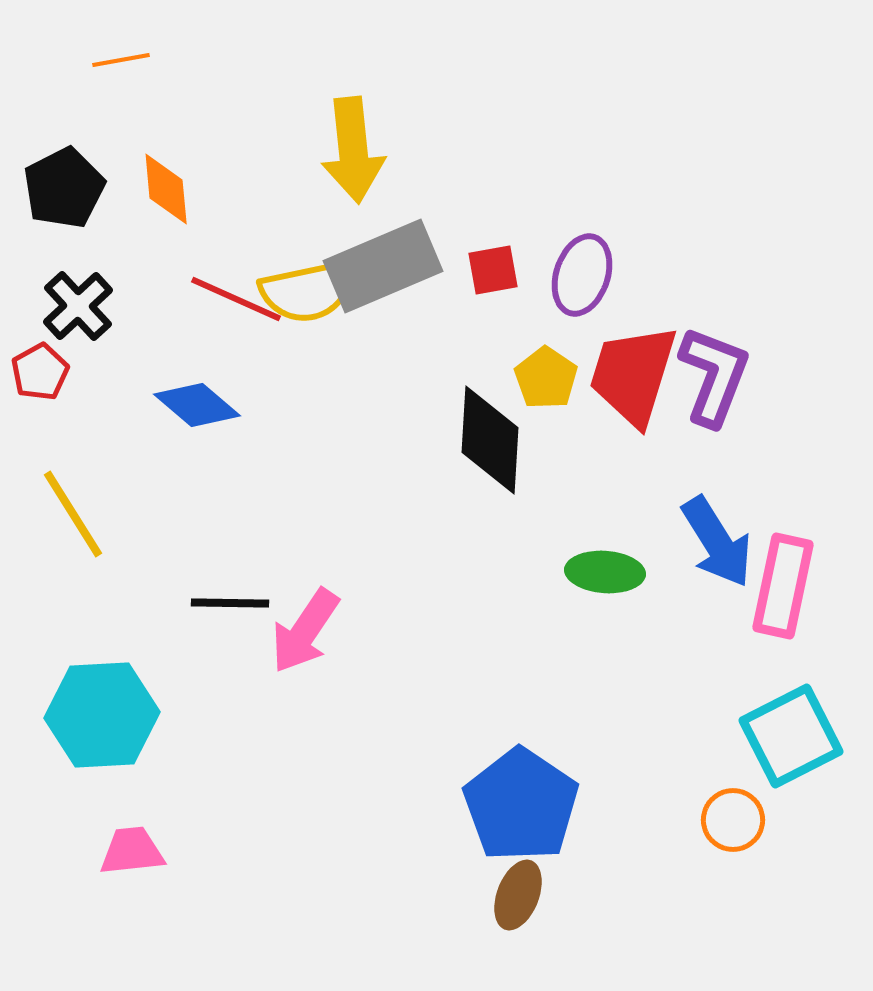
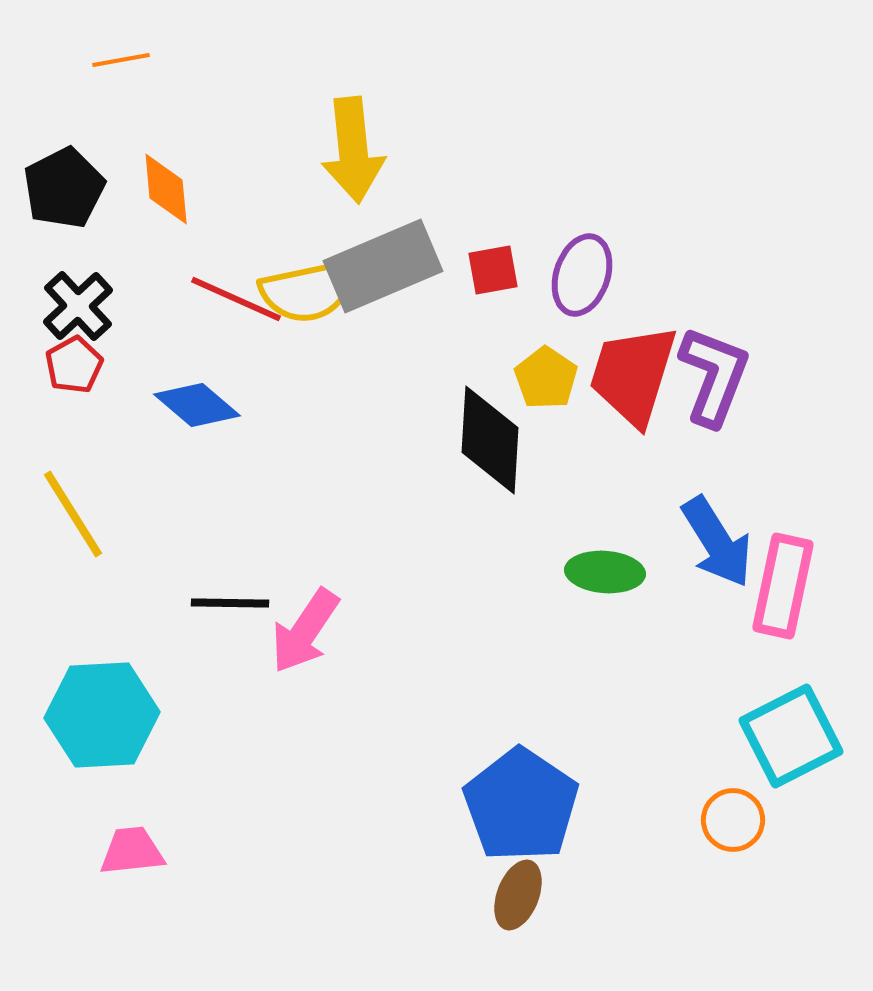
red pentagon: moved 34 px right, 7 px up
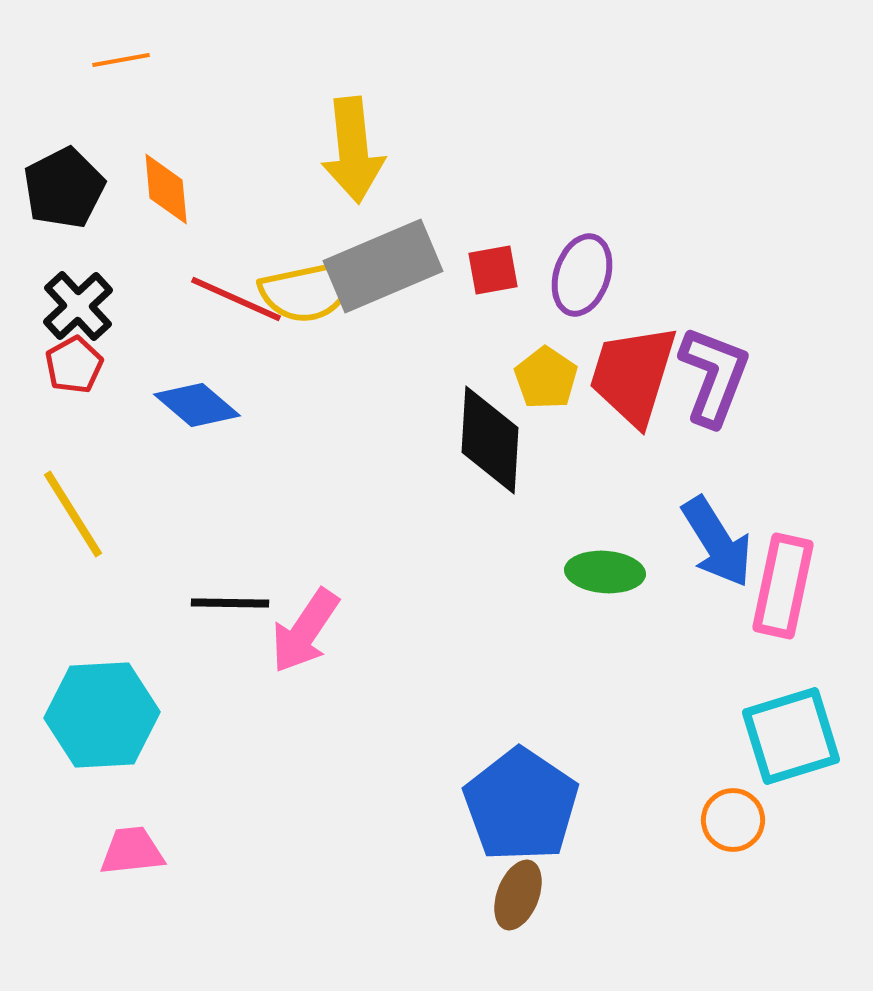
cyan square: rotated 10 degrees clockwise
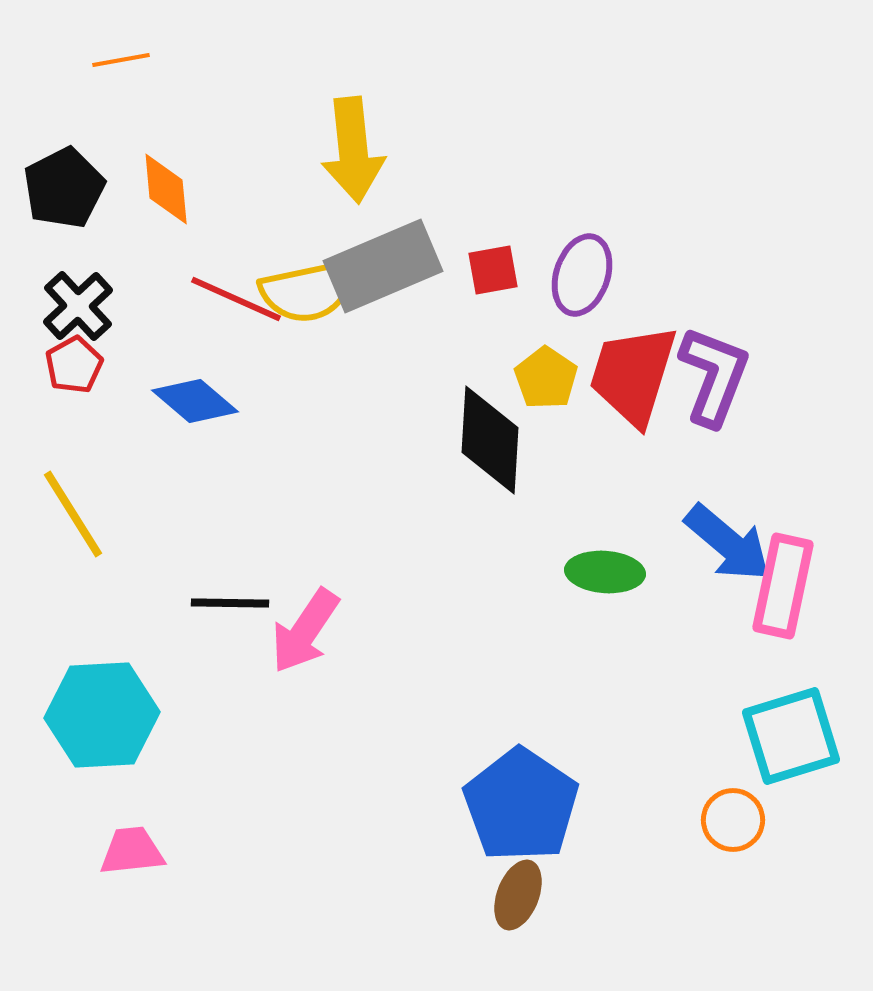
blue diamond: moved 2 px left, 4 px up
blue arrow: moved 11 px right, 1 px down; rotated 18 degrees counterclockwise
